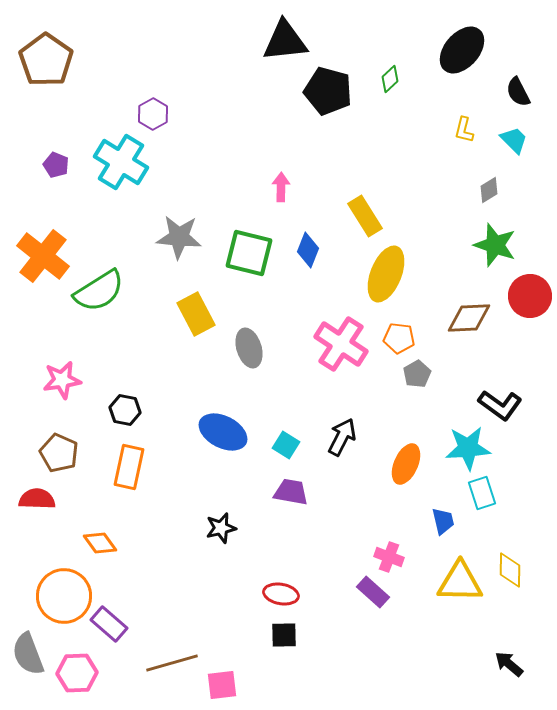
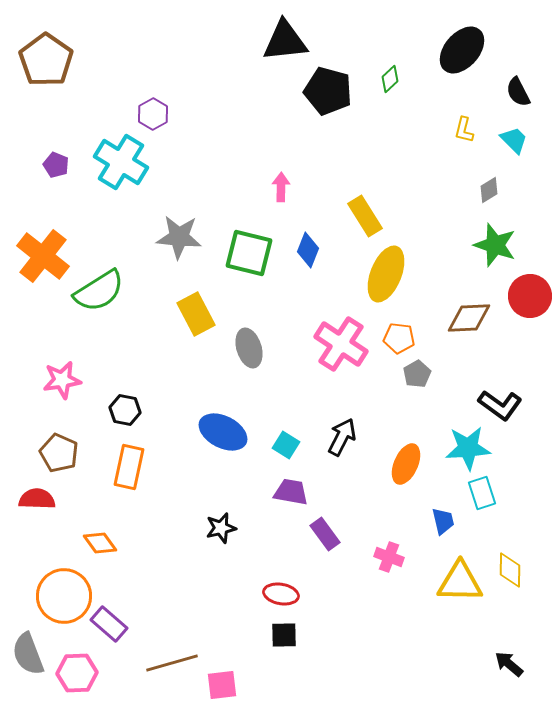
purple rectangle at (373, 592): moved 48 px left, 58 px up; rotated 12 degrees clockwise
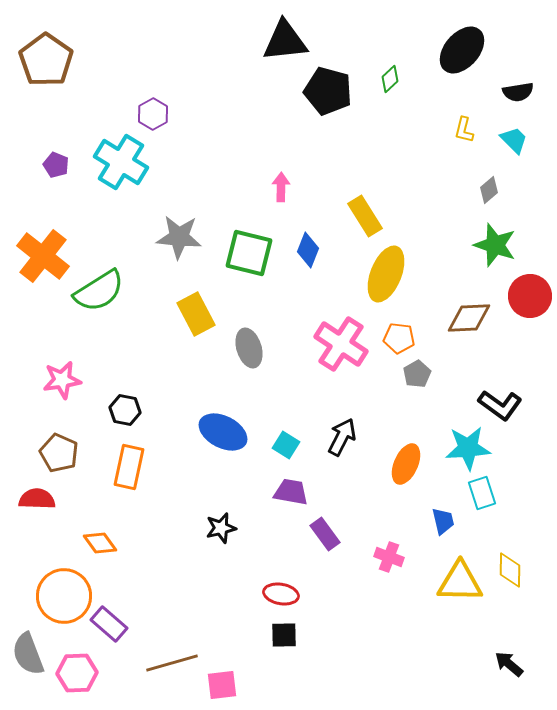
black semicircle at (518, 92): rotated 72 degrees counterclockwise
gray diamond at (489, 190): rotated 8 degrees counterclockwise
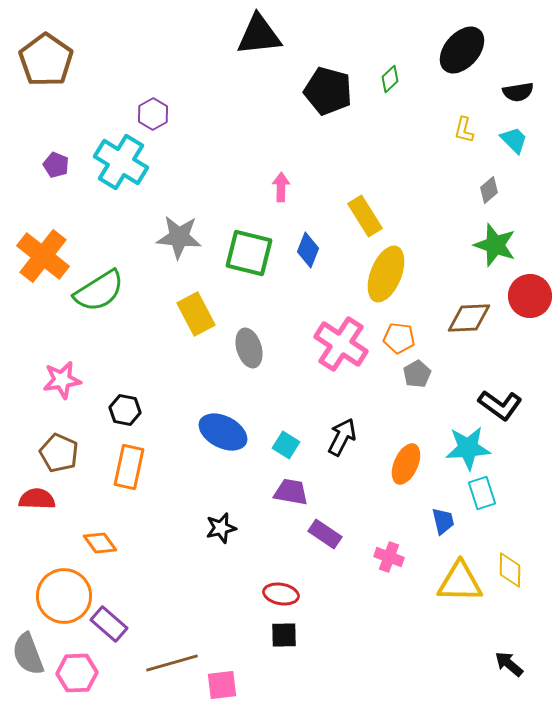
black triangle at (285, 41): moved 26 px left, 6 px up
purple rectangle at (325, 534): rotated 20 degrees counterclockwise
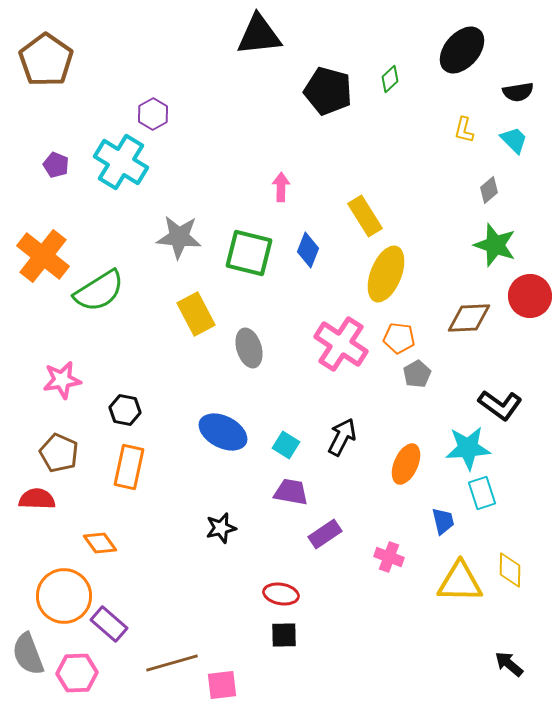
purple rectangle at (325, 534): rotated 68 degrees counterclockwise
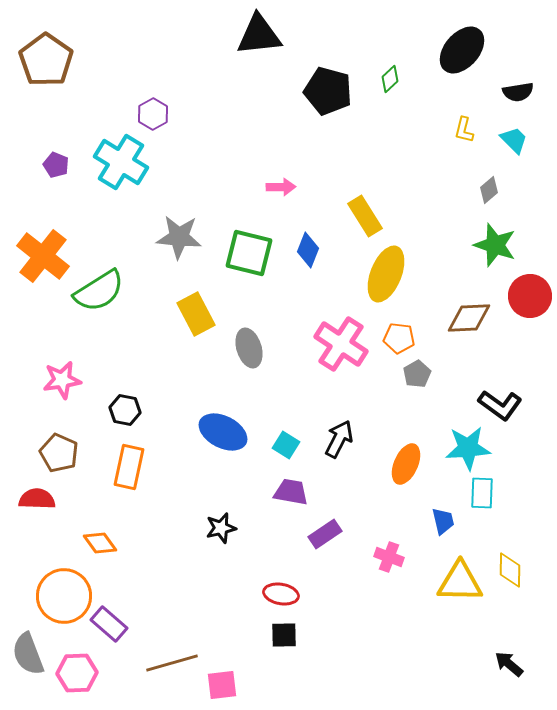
pink arrow at (281, 187): rotated 88 degrees clockwise
black arrow at (342, 437): moved 3 px left, 2 px down
cyan rectangle at (482, 493): rotated 20 degrees clockwise
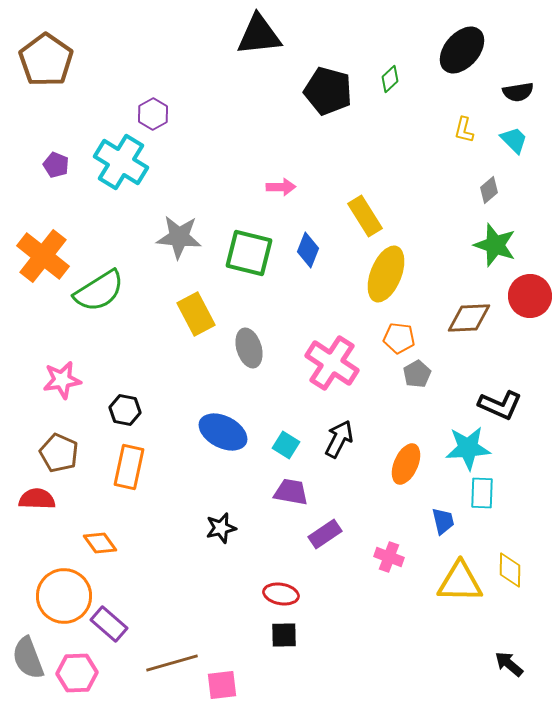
pink cross at (341, 344): moved 9 px left, 19 px down
black L-shape at (500, 405): rotated 12 degrees counterclockwise
gray semicircle at (28, 654): moved 4 px down
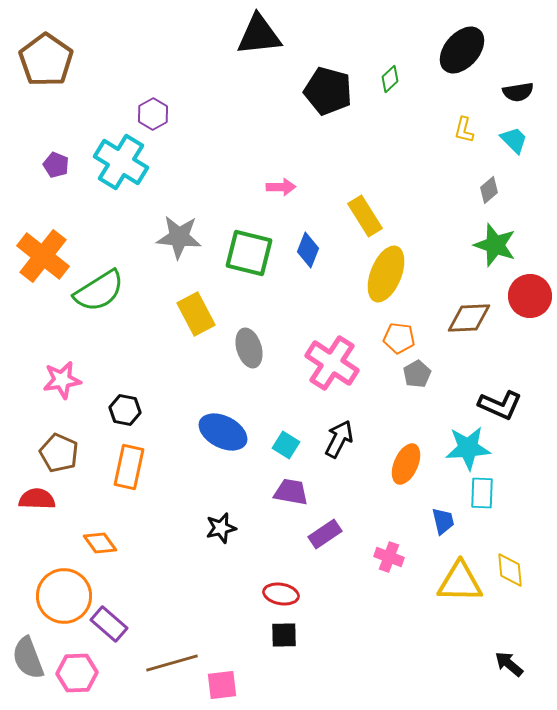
yellow diamond at (510, 570): rotated 6 degrees counterclockwise
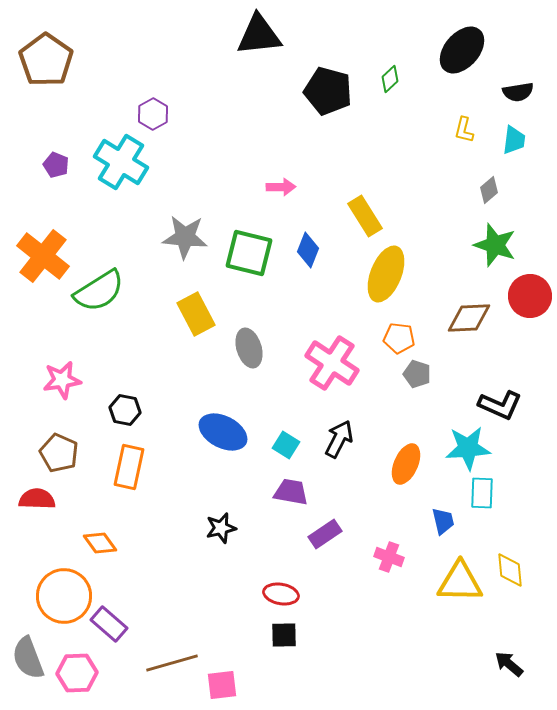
cyan trapezoid at (514, 140): rotated 52 degrees clockwise
gray star at (179, 237): moved 6 px right
gray pentagon at (417, 374): rotated 24 degrees counterclockwise
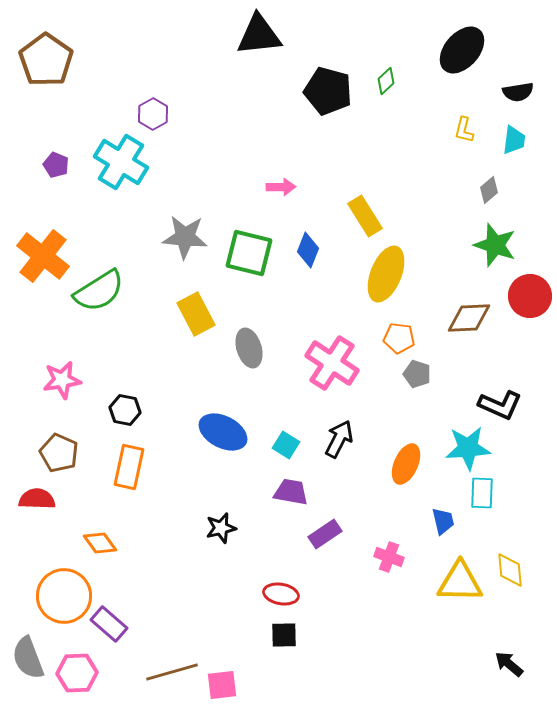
green diamond at (390, 79): moved 4 px left, 2 px down
brown line at (172, 663): moved 9 px down
